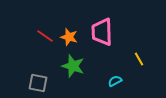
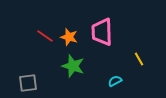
gray square: moved 10 px left; rotated 18 degrees counterclockwise
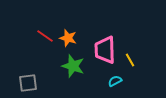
pink trapezoid: moved 3 px right, 18 px down
orange star: moved 1 px left, 1 px down
yellow line: moved 9 px left, 1 px down
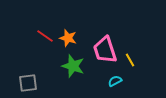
pink trapezoid: rotated 16 degrees counterclockwise
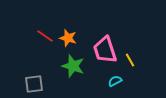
gray square: moved 6 px right, 1 px down
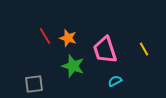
red line: rotated 24 degrees clockwise
yellow line: moved 14 px right, 11 px up
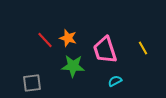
red line: moved 4 px down; rotated 12 degrees counterclockwise
yellow line: moved 1 px left, 1 px up
green star: rotated 15 degrees counterclockwise
gray square: moved 2 px left, 1 px up
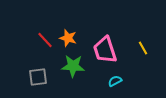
gray square: moved 6 px right, 6 px up
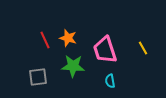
red line: rotated 18 degrees clockwise
cyan semicircle: moved 5 px left; rotated 72 degrees counterclockwise
